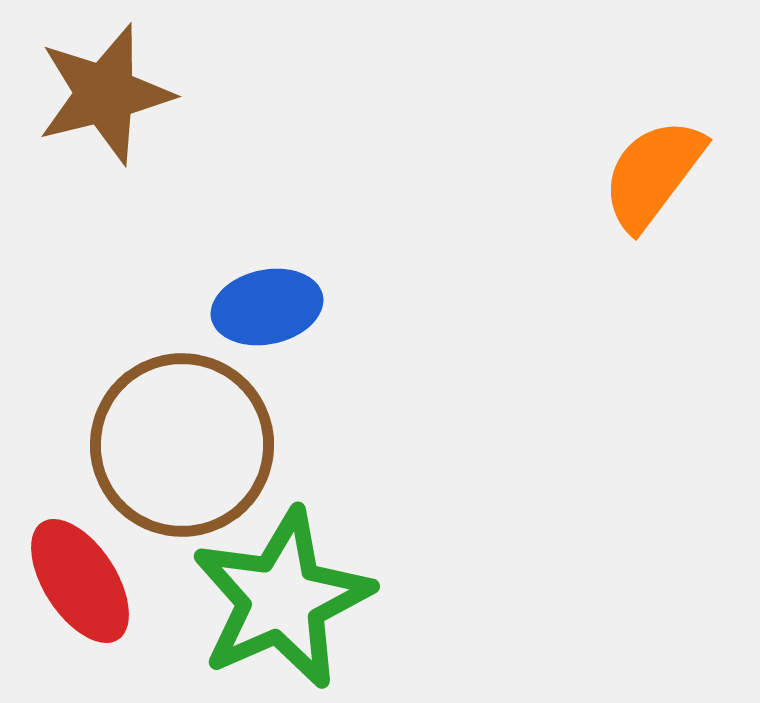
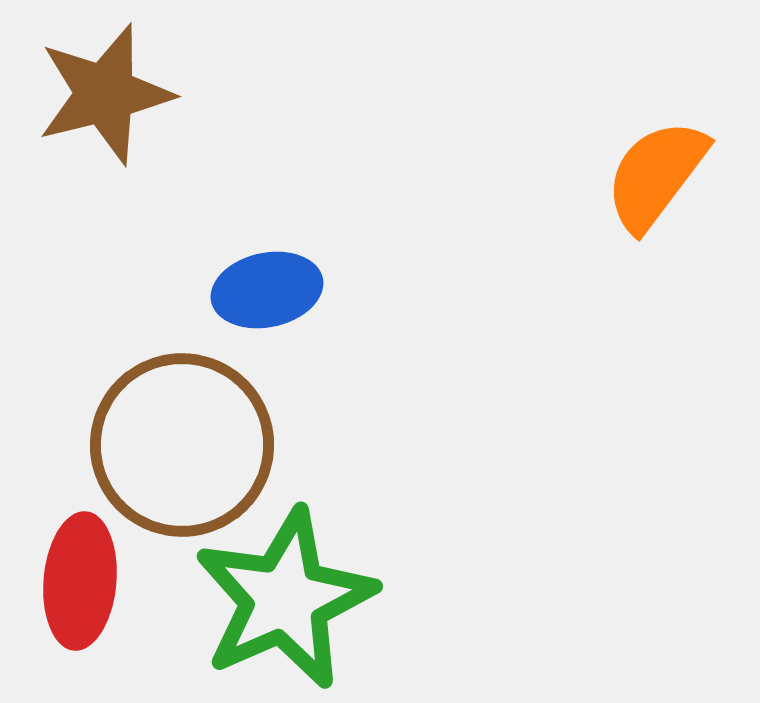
orange semicircle: moved 3 px right, 1 px down
blue ellipse: moved 17 px up
red ellipse: rotated 38 degrees clockwise
green star: moved 3 px right
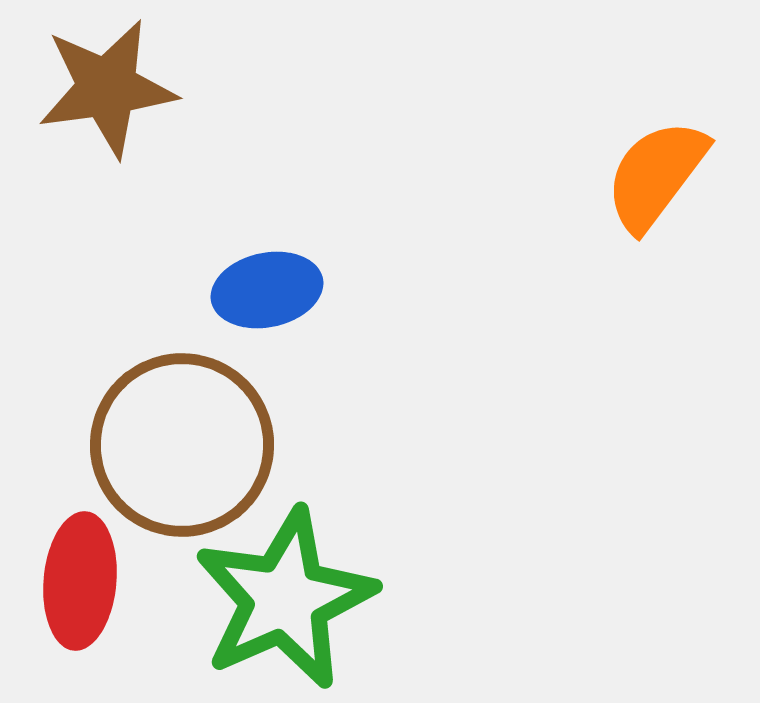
brown star: moved 2 px right, 6 px up; rotated 6 degrees clockwise
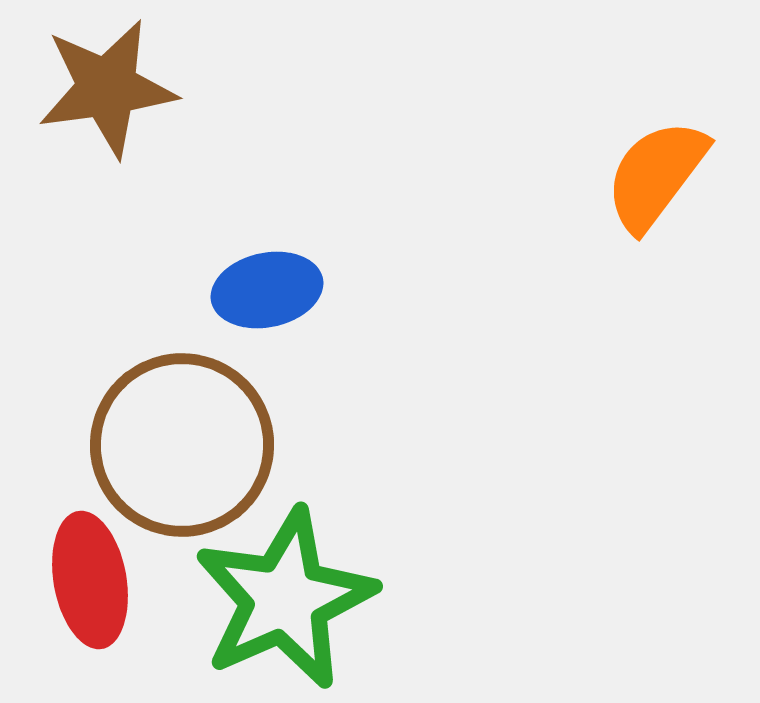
red ellipse: moved 10 px right, 1 px up; rotated 15 degrees counterclockwise
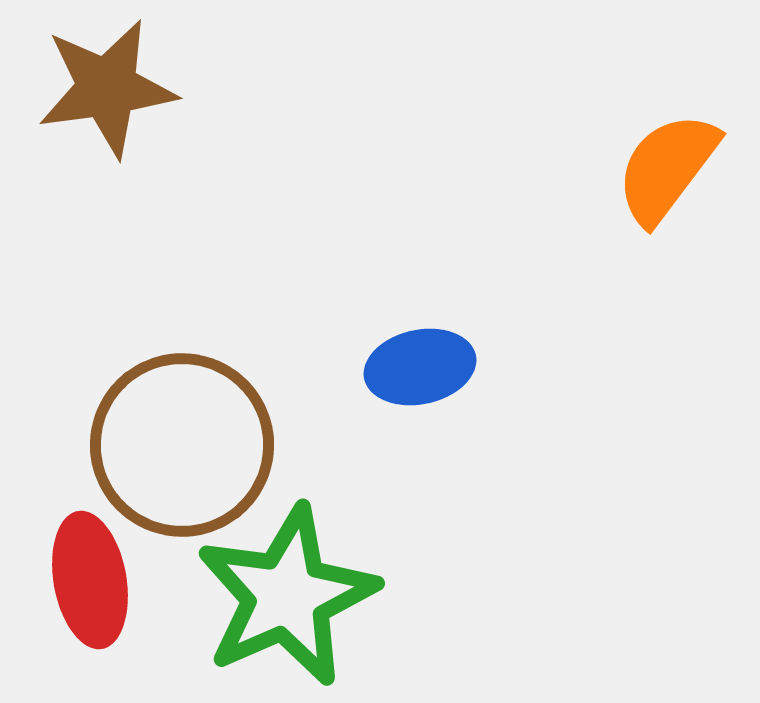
orange semicircle: moved 11 px right, 7 px up
blue ellipse: moved 153 px right, 77 px down
green star: moved 2 px right, 3 px up
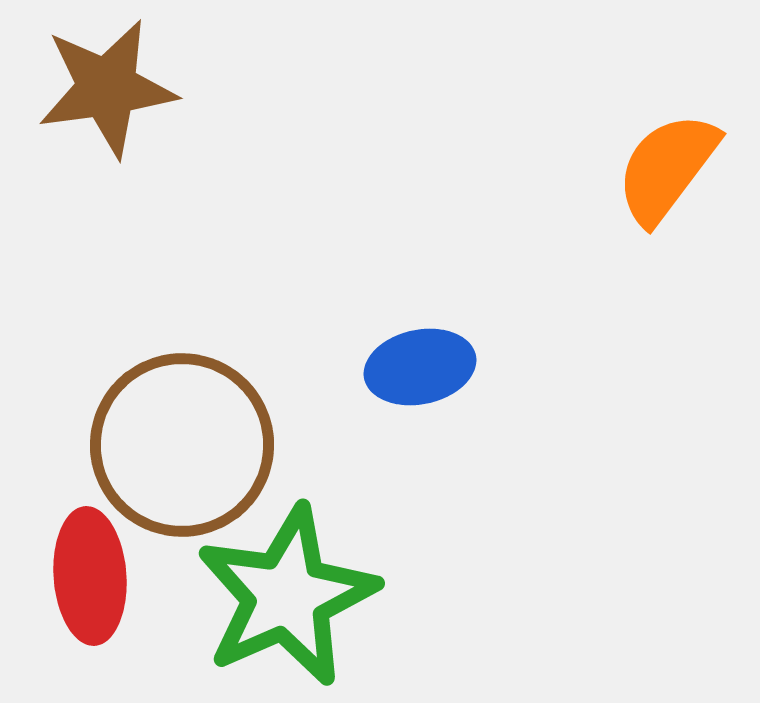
red ellipse: moved 4 px up; rotated 6 degrees clockwise
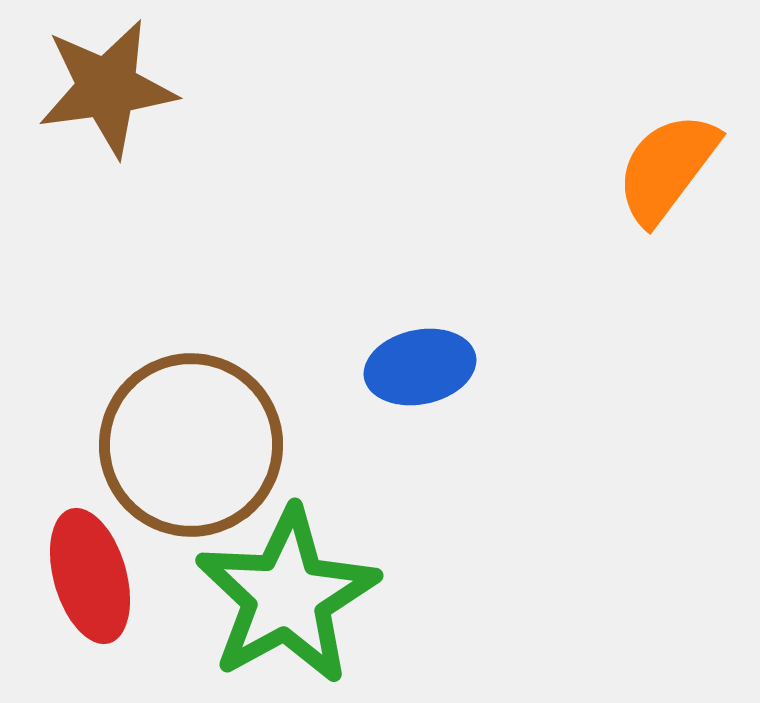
brown circle: moved 9 px right
red ellipse: rotated 12 degrees counterclockwise
green star: rotated 5 degrees counterclockwise
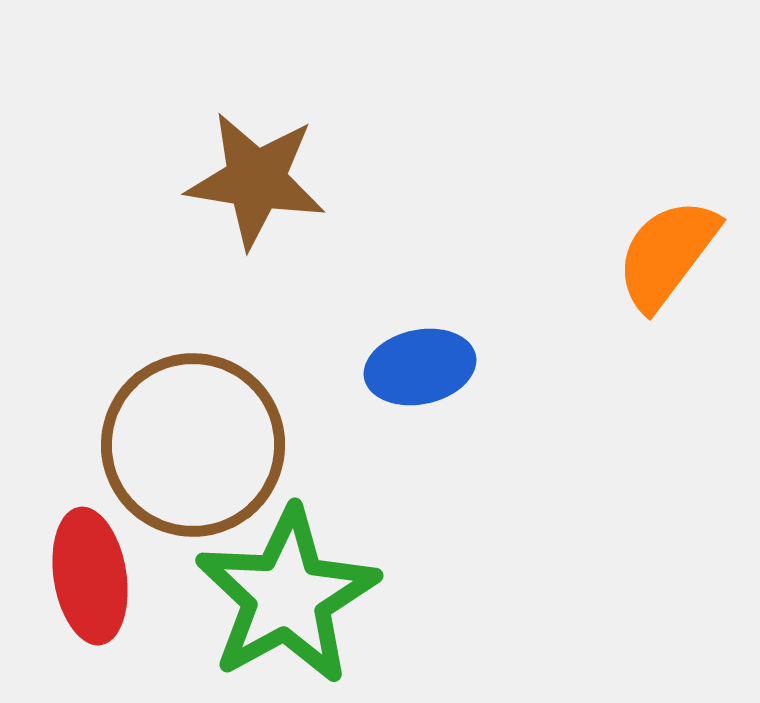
brown star: moved 149 px right, 92 px down; rotated 17 degrees clockwise
orange semicircle: moved 86 px down
brown circle: moved 2 px right
red ellipse: rotated 7 degrees clockwise
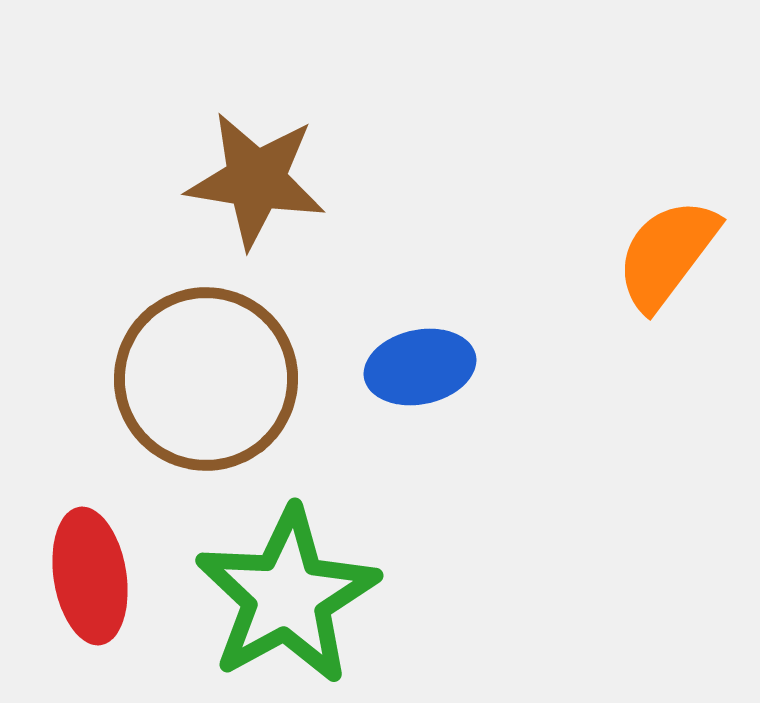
brown circle: moved 13 px right, 66 px up
